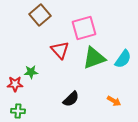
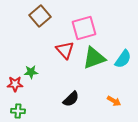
brown square: moved 1 px down
red triangle: moved 5 px right
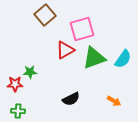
brown square: moved 5 px right, 1 px up
pink square: moved 2 px left, 1 px down
red triangle: rotated 42 degrees clockwise
green star: moved 1 px left
black semicircle: rotated 18 degrees clockwise
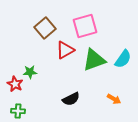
brown square: moved 13 px down
pink square: moved 3 px right, 3 px up
green triangle: moved 2 px down
red star: rotated 28 degrees clockwise
orange arrow: moved 2 px up
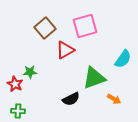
green triangle: moved 18 px down
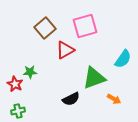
green cross: rotated 16 degrees counterclockwise
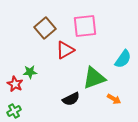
pink square: rotated 10 degrees clockwise
green cross: moved 4 px left; rotated 16 degrees counterclockwise
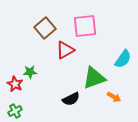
orange arrow: moved 2 px up
green cross: moved 1 px right
